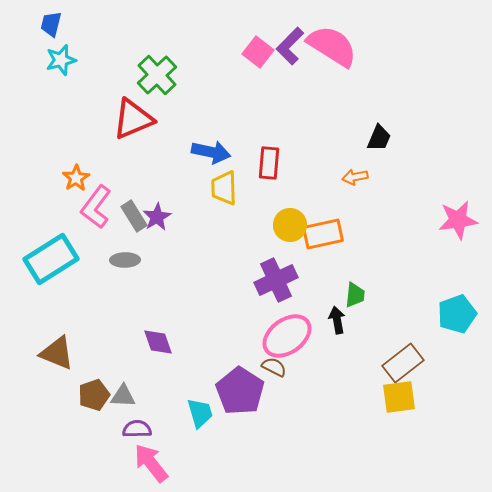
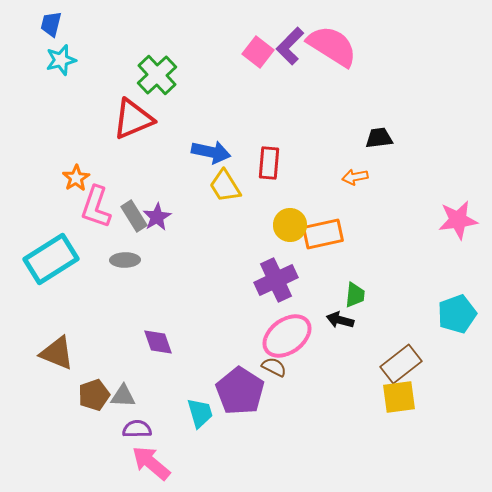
black trapezoid: rotated 120 degrees counterclockwise
yellow trapezoid: moved 1 px right, 2 px up; rotated 30 degrees counterclockwise
pink L-shape: rotated 18 degrees counterclockwise
black arrow: moved 3 px right; rotated 64 degrees counterclockwise
brown rectangle: moved 2 px left, 1 px down
pink arrow: rotated 12 degrees counterclockwise
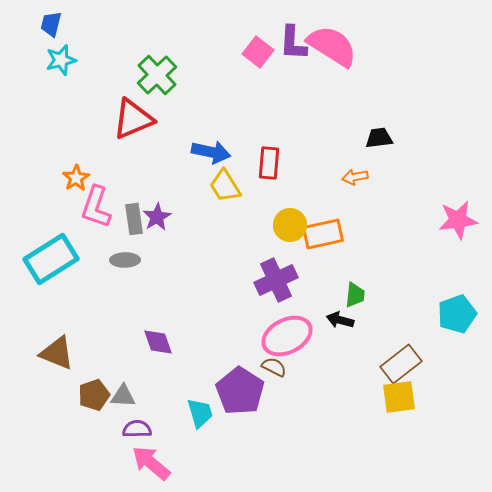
purple L-shape: moved 3 px right, 3 px up; rotated 42 degrees counterclockwise
gray rectangle: moved 3 px down; rotated 24 degrees clockwise
pink ellipse: rotated 9 degrees clockwise
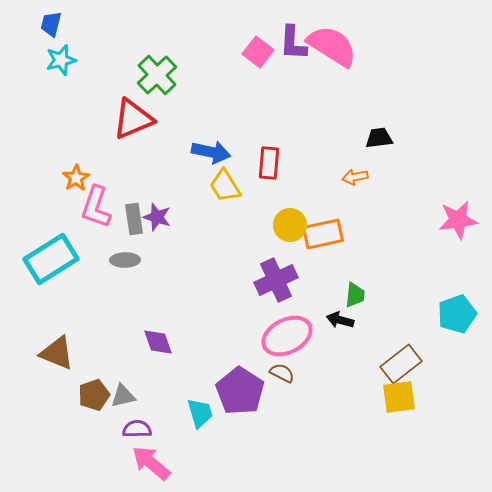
purple star: rotated 24 degrees counterclockwise
brown semicircle: moved 8 px right, 6 px down
gray triangle: rotated 16 degrees counterclockwise
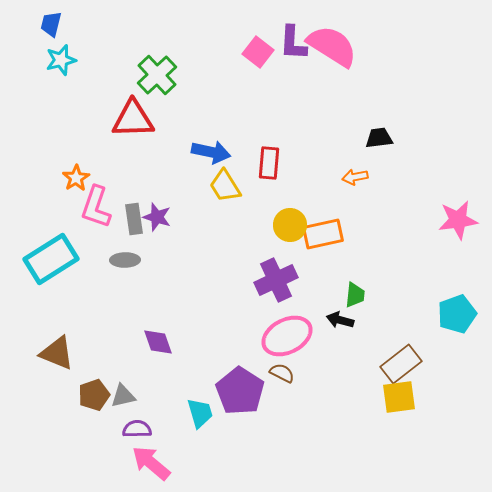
red triangle: rotated 21 degrees clockwise
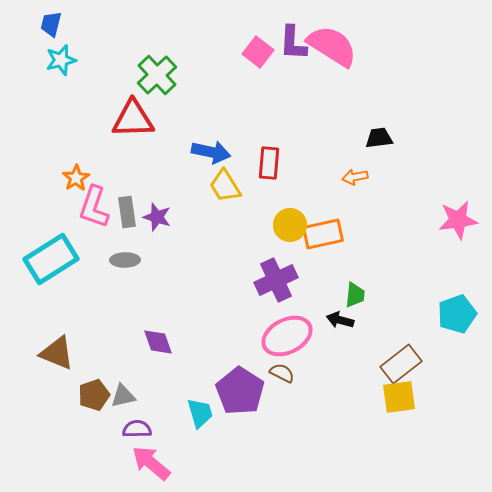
pink L-shape: moved 2 px left
gray rectangle: moved 7 px left, 7 px up
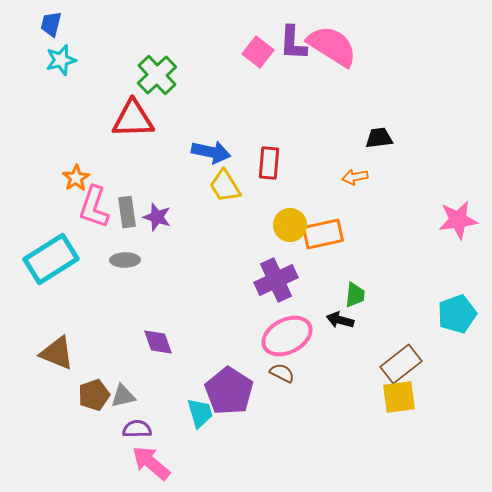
purple pentagon: moved 11 px left
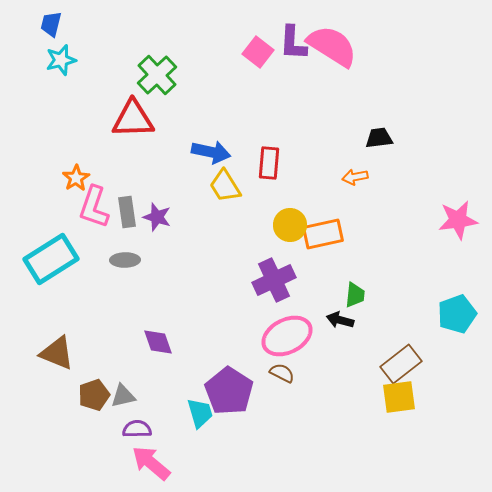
purple cross: moved 2 px left
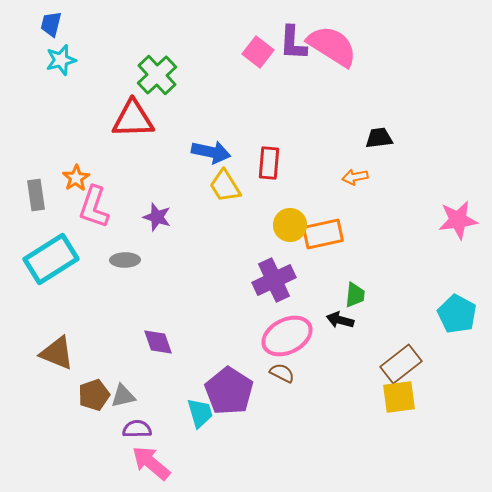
gray rectangle: moved 91 px left, 17 px up
cyan pentagon: rotated 24 degrees counterclockwise
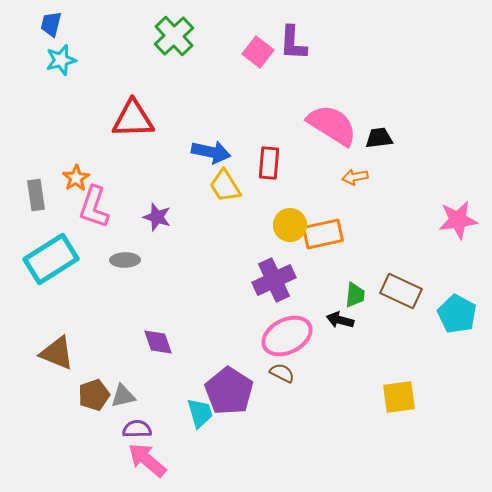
pink semicircle: moved 79 px down
green cross: moved 17 px right, 39 px up
brown rectangle: moved 73 px up; rotated 63 degrees clockwise
pink arrow: moved 4 px left, 3 px up
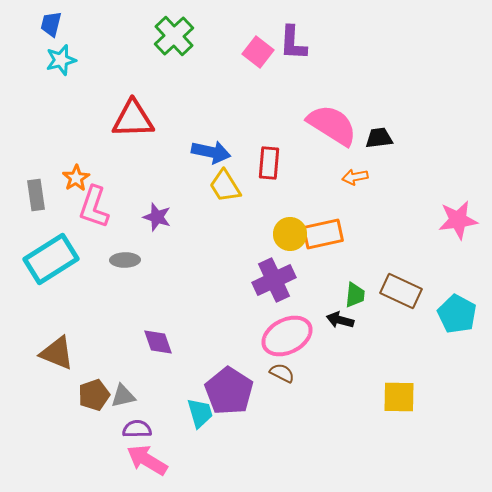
yellow circle: moved 9 px down
yellow square: rotated 9 degrees clockwise
pink arrow: rotated 9 degrees counterclockwise
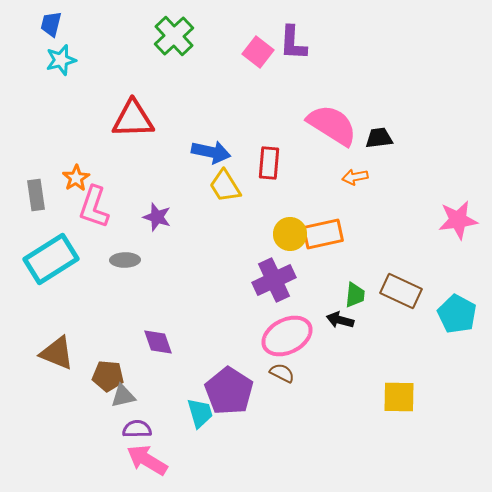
brown pentagon: moved 14 px right, 19 px up; rotated 24 degrees clockwise
